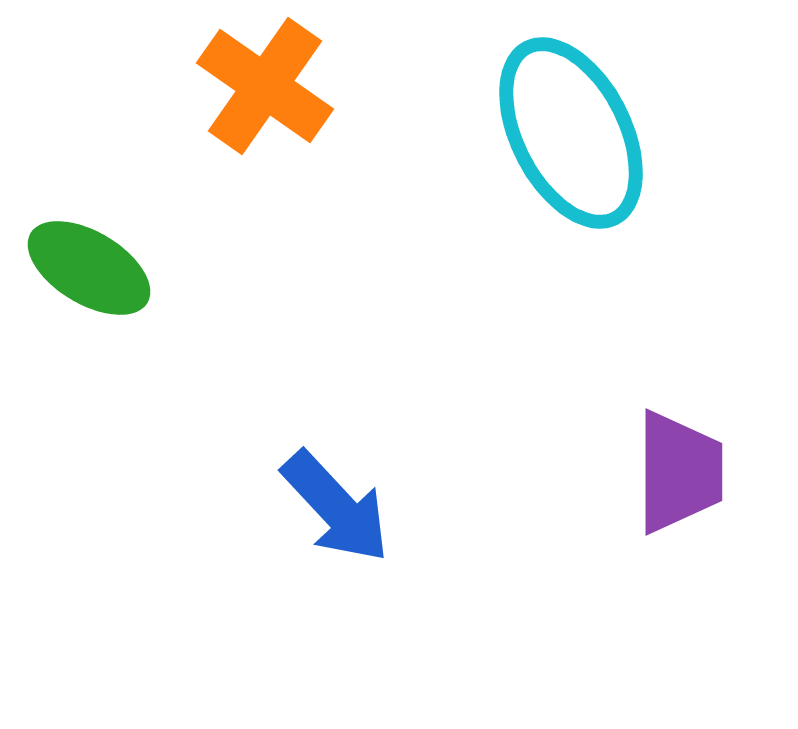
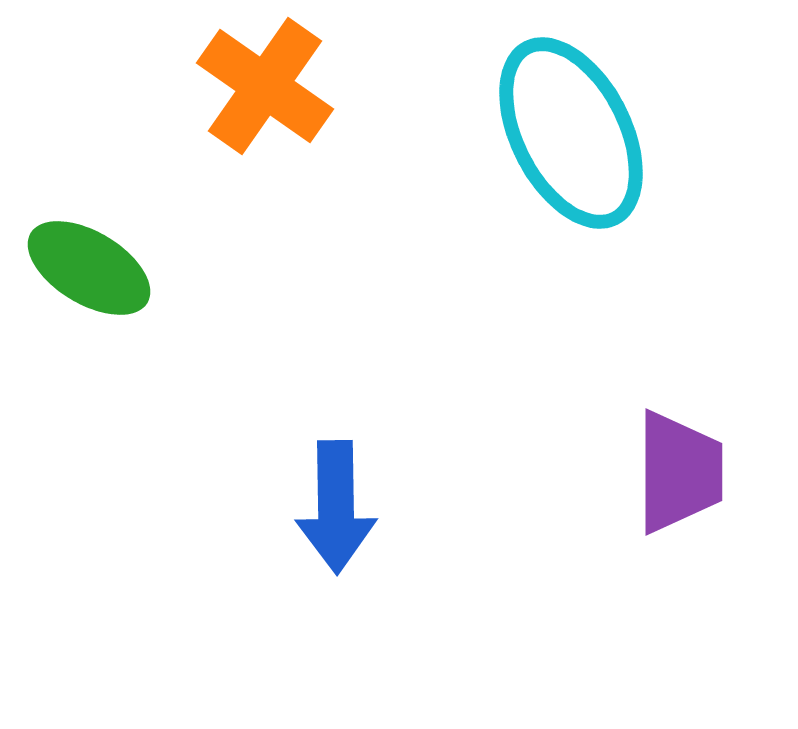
blue arrow: rotated 42 degrees clockwise
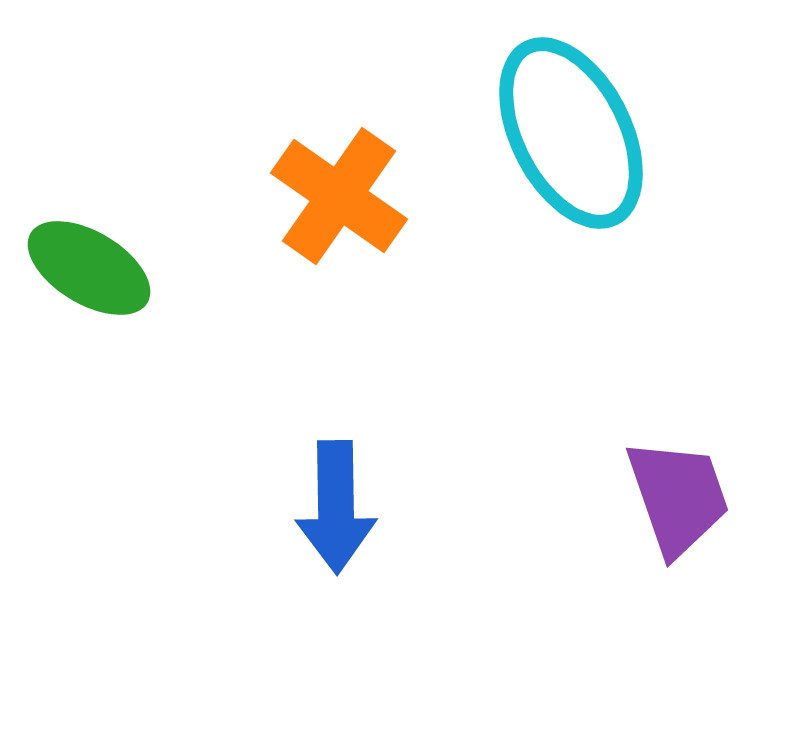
orange cross: moved 74 px right, 110 px down
purple trapezoid: moved 1 px left, 25 px down; rotated 19 degrees counterclockwise
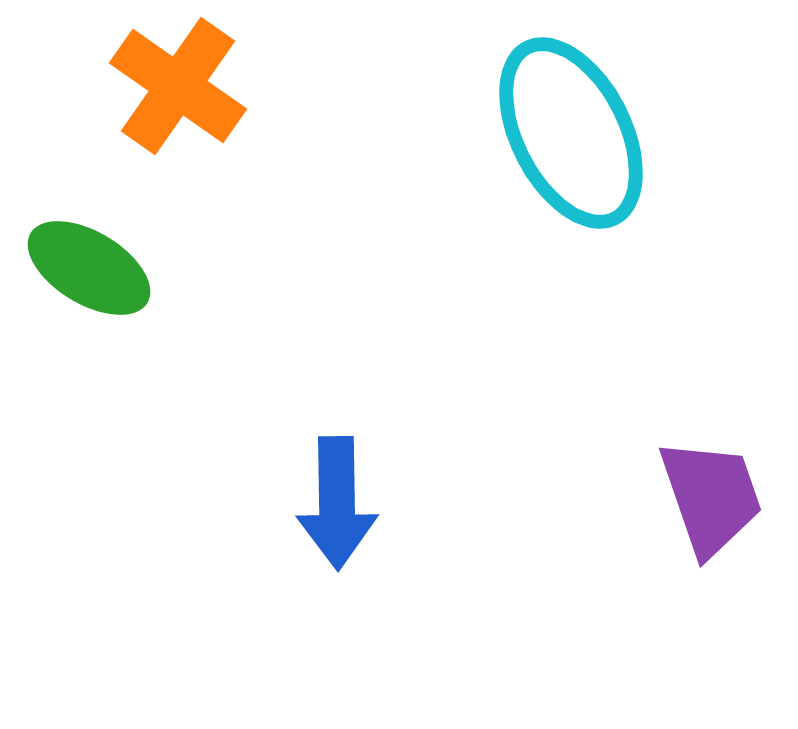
orange cross: moved 161 px left, 110 px up
purple trapezoid: moved 33 px right
blue arrow: moved 1 px right, 4 px up
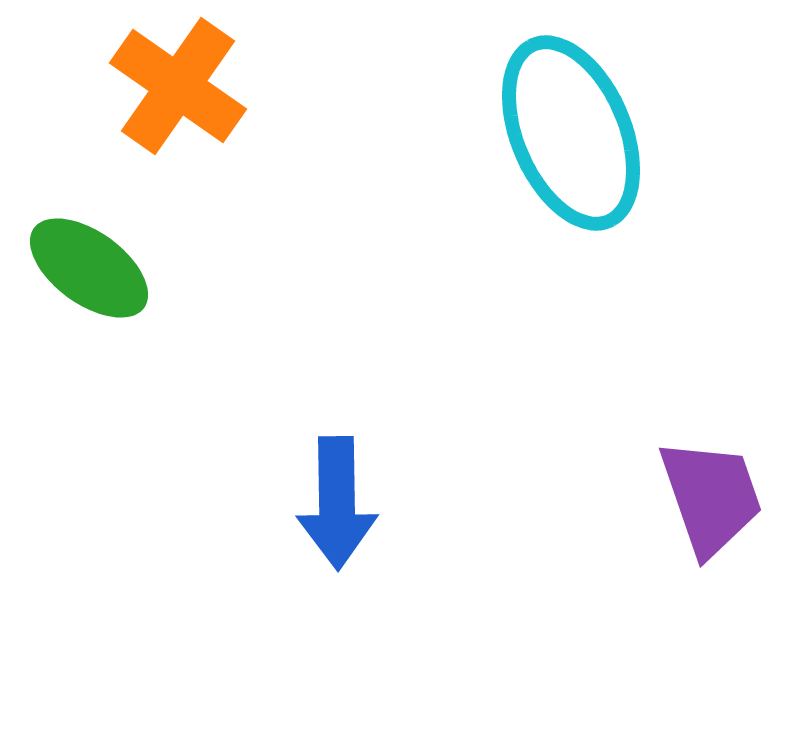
cyan ellipse: rotated 4 degrees clockwise
green ellipse: rotated 5 degrees clockwise
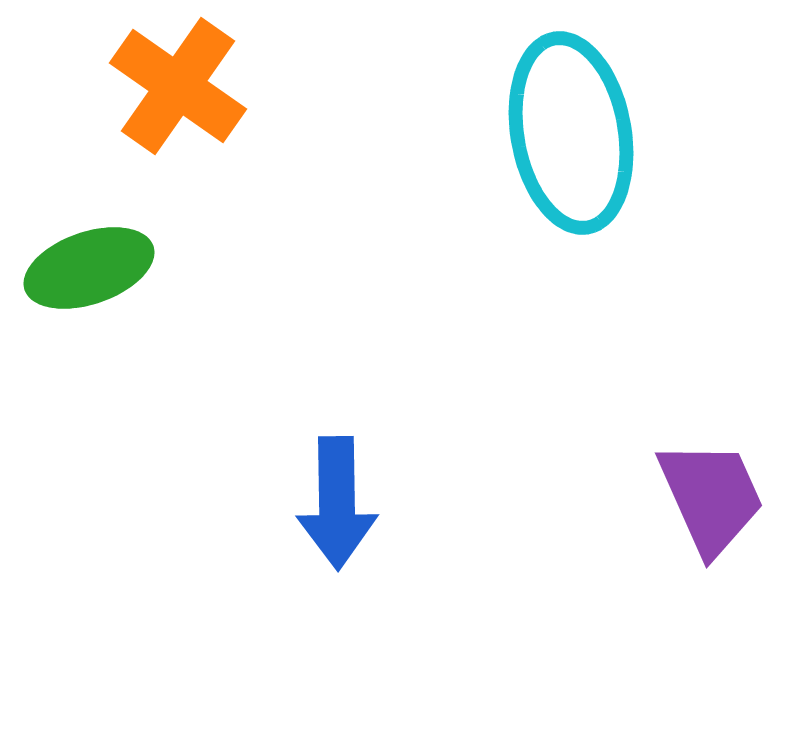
cyan ellipse: rotated 13 degrees clockwise
green ellipse: rotated 55 degrees counterclockwise
purple trapezoid: rotated 5 degrees counterclockwise
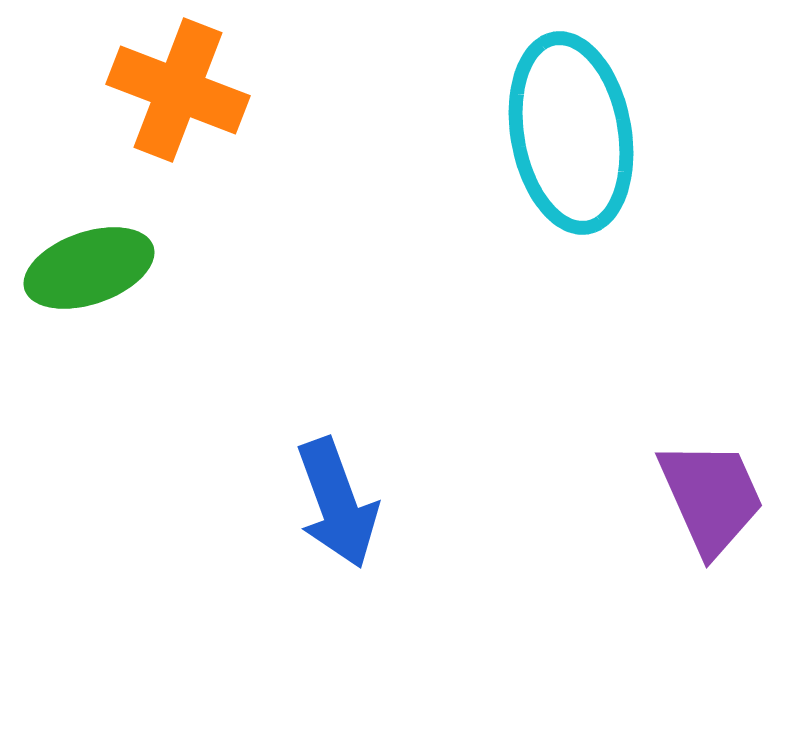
orange cross: moved 4 px down; rotated 14 degrees counterclockwise
blue arrow: rotated 19 degrees counterclockwise
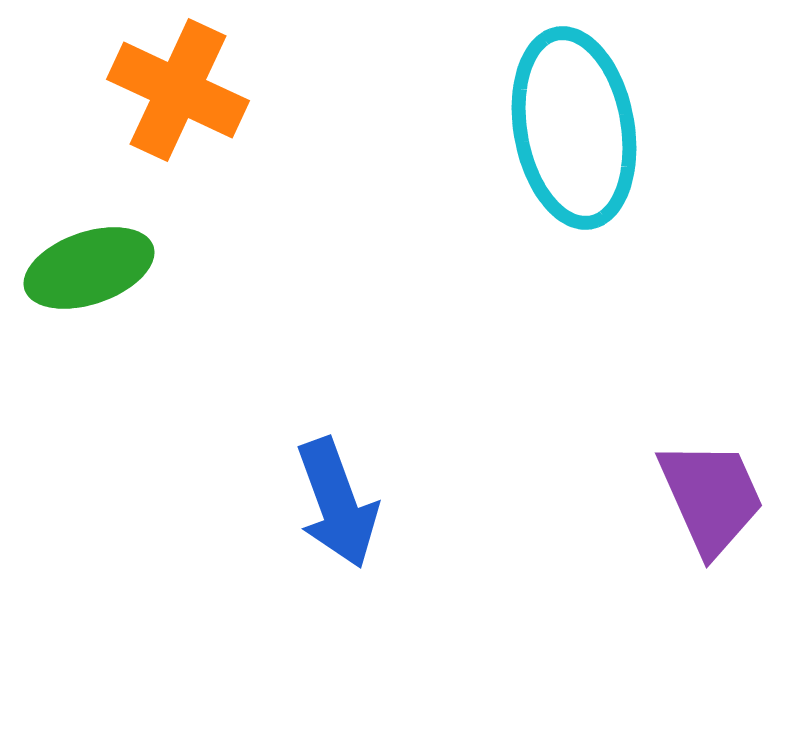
orange cross: rotated 4 degrees clockwise
cyan ellipse: moved 3 px right, 5 px up
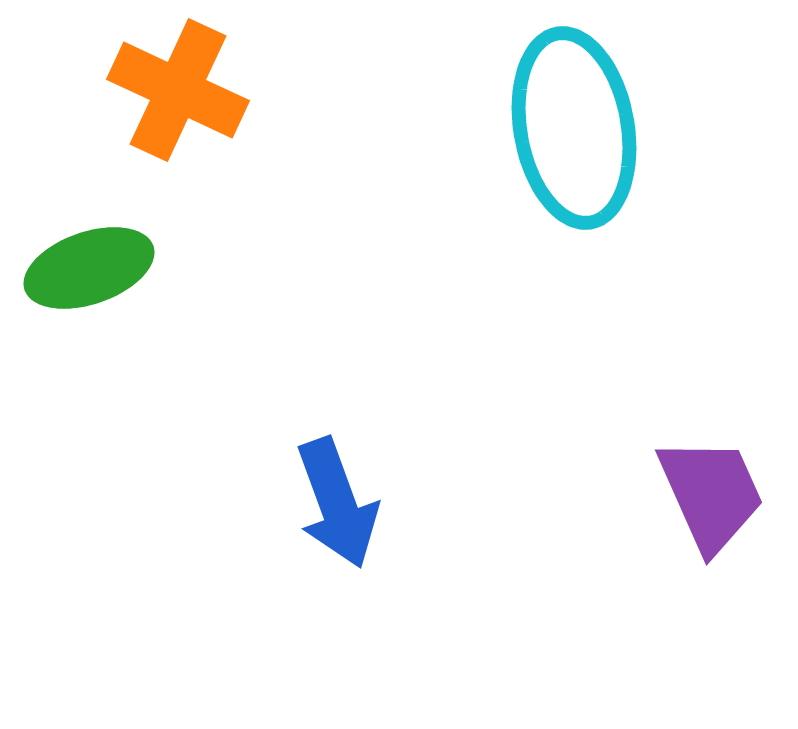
purple trapezoid: moved 3 px up
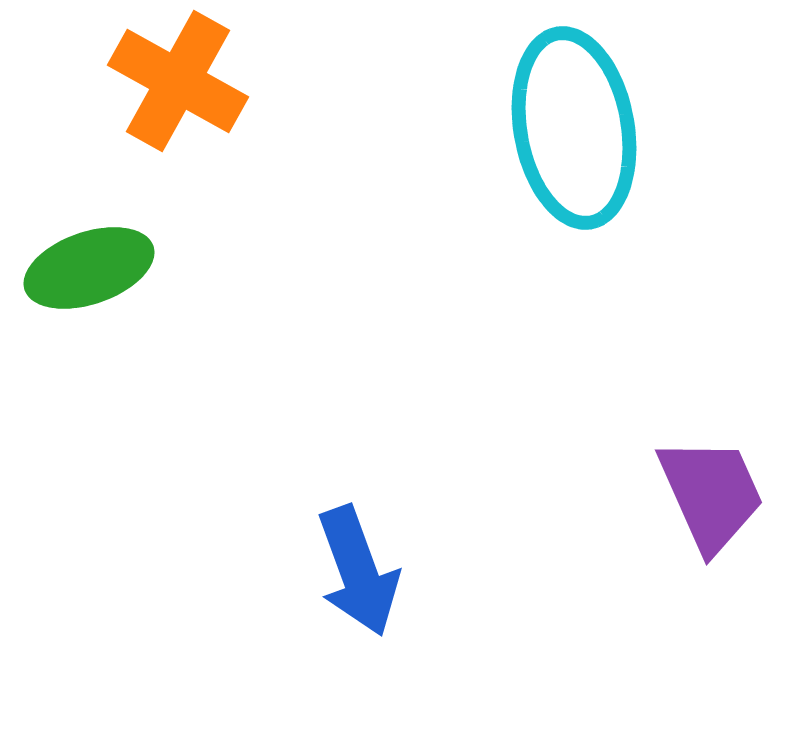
orange cross: moved 9 px up; rotated 4 degrees clockwise
blue arrow: moved 21 px right, 68 px down
